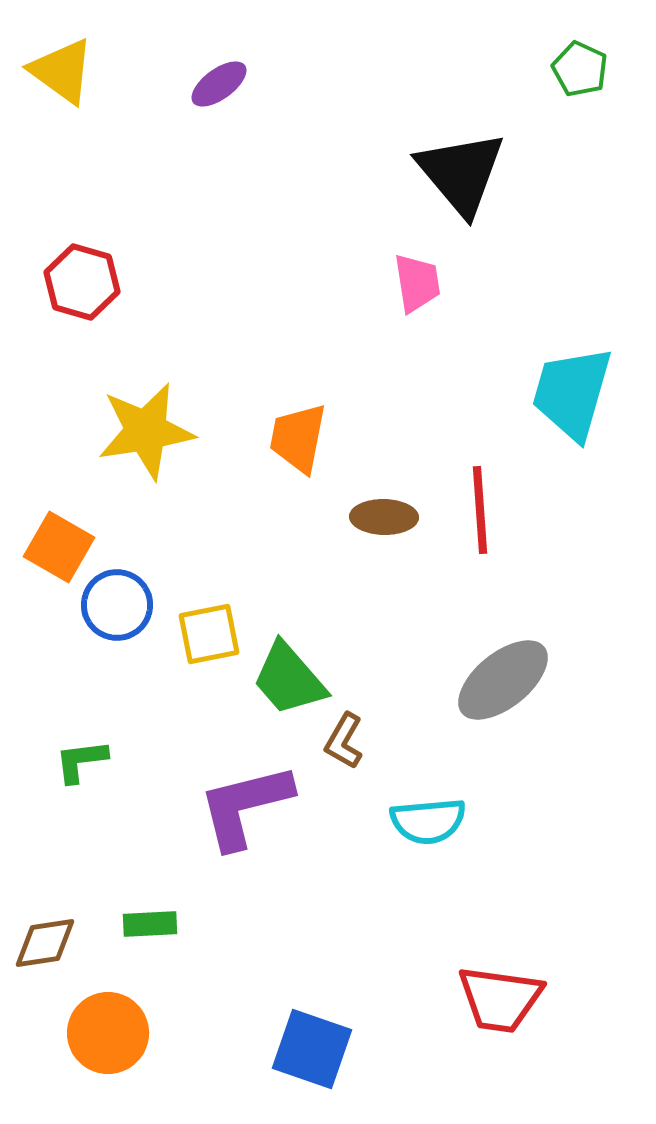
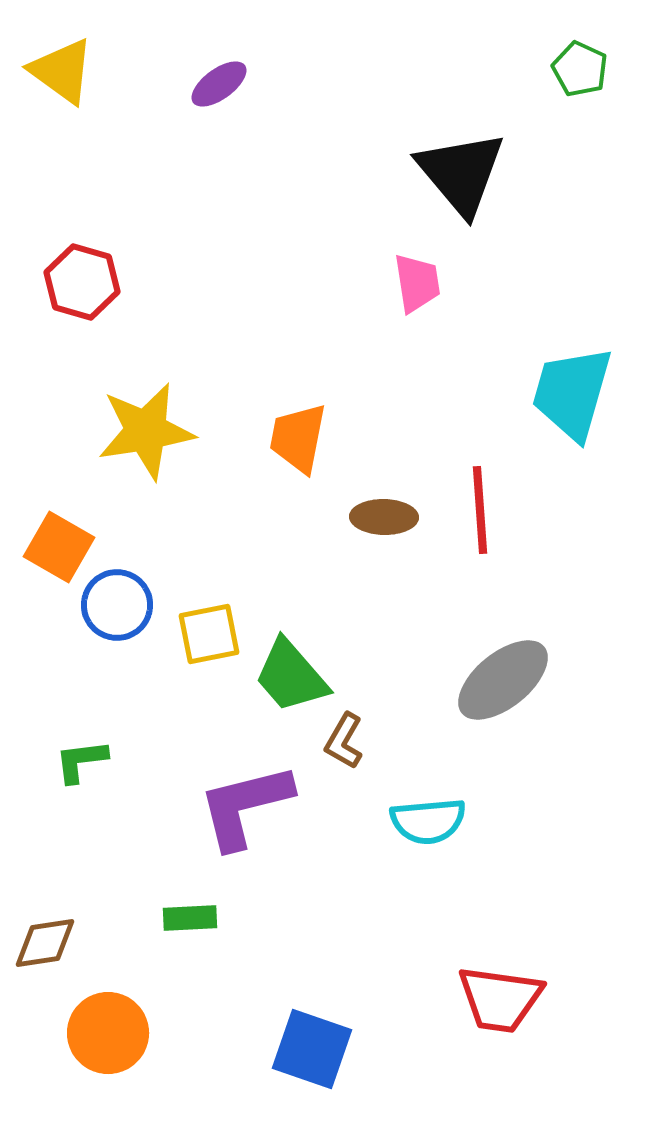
green trapezoid: moved 2 px right, 3 px up
green rectangle: moved 40 px right, 6 px up
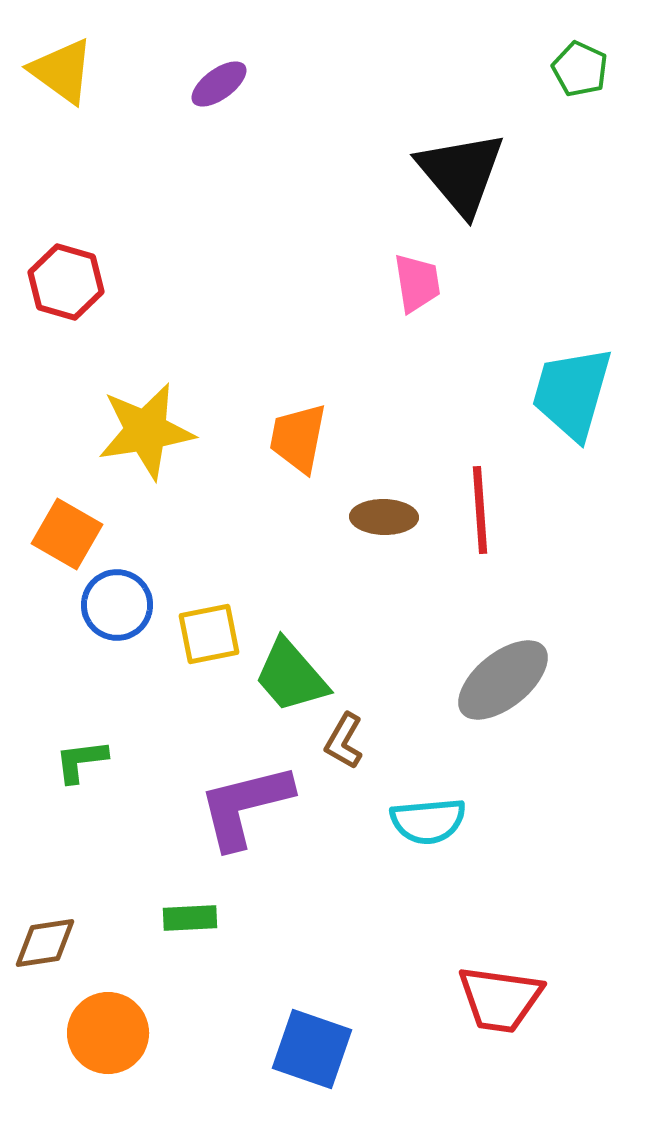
red hexagon: moved 16 px left
orange square: moved 8 px right, 13 px up
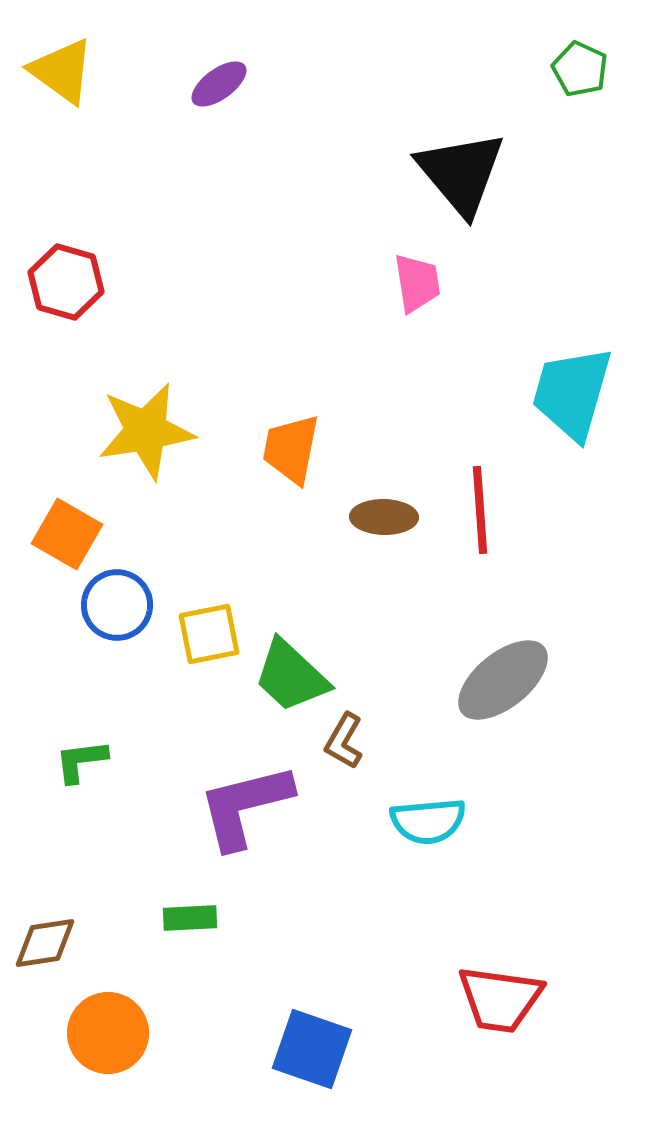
orange trapezoid: moved 7 px left, 11 px down
green trapezoid: rotated 6 degrees counterclockwise
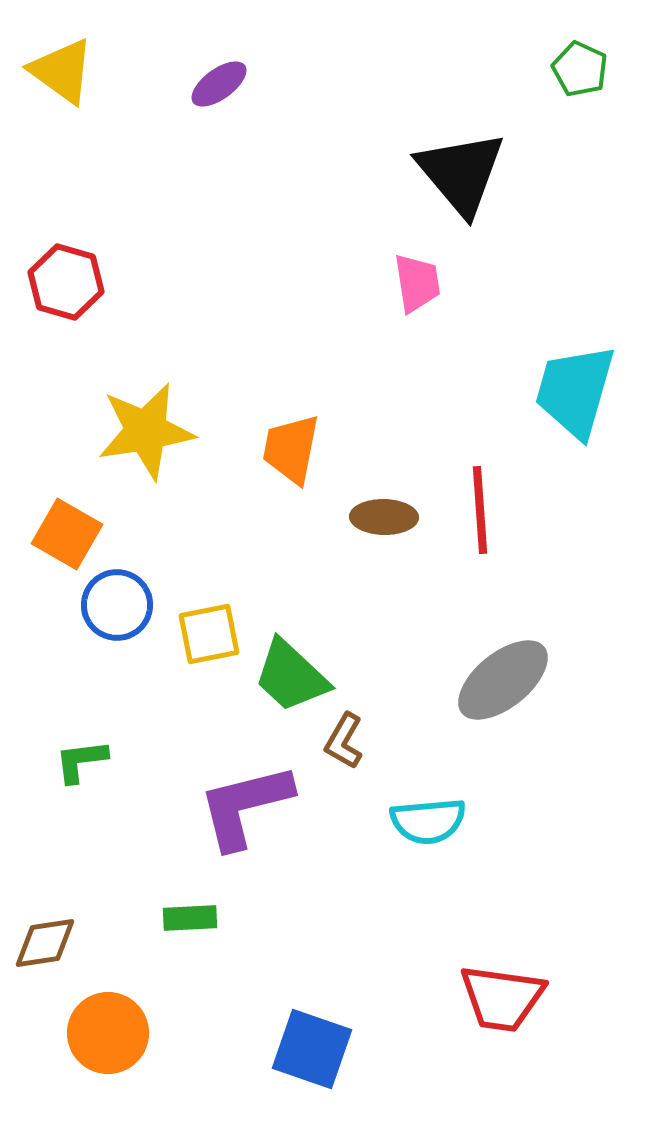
cyan trapezoid: moved 3 px right, 2 px up
red trapezoid: moved 2 px right, 1 px up
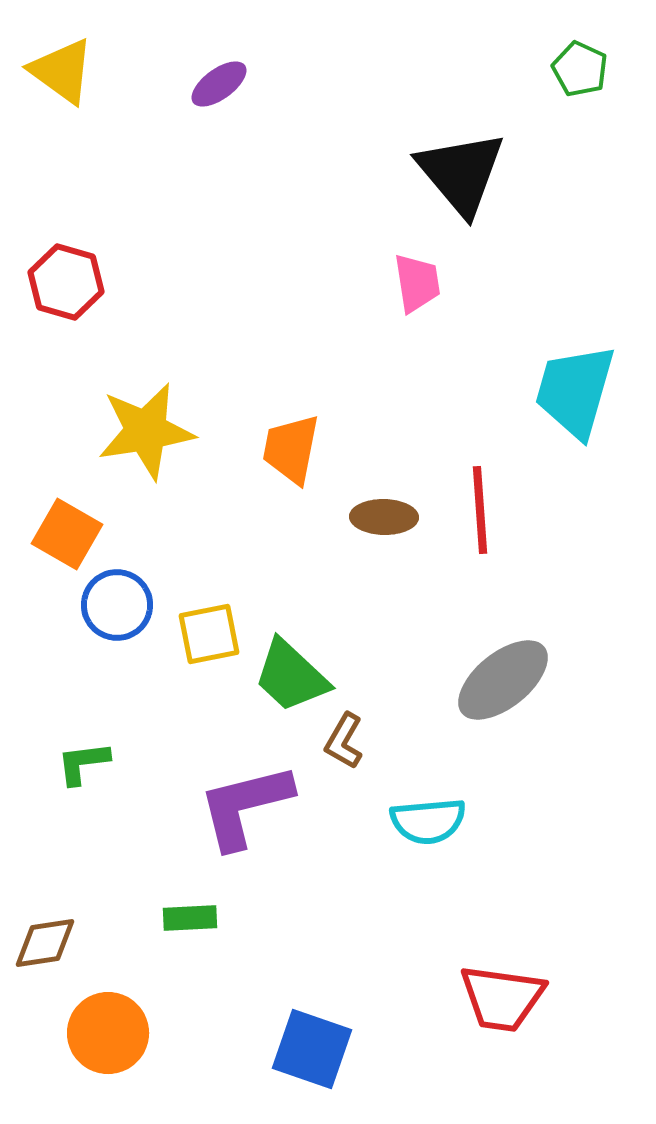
green L-shape: moved 2 px right, 2 px down
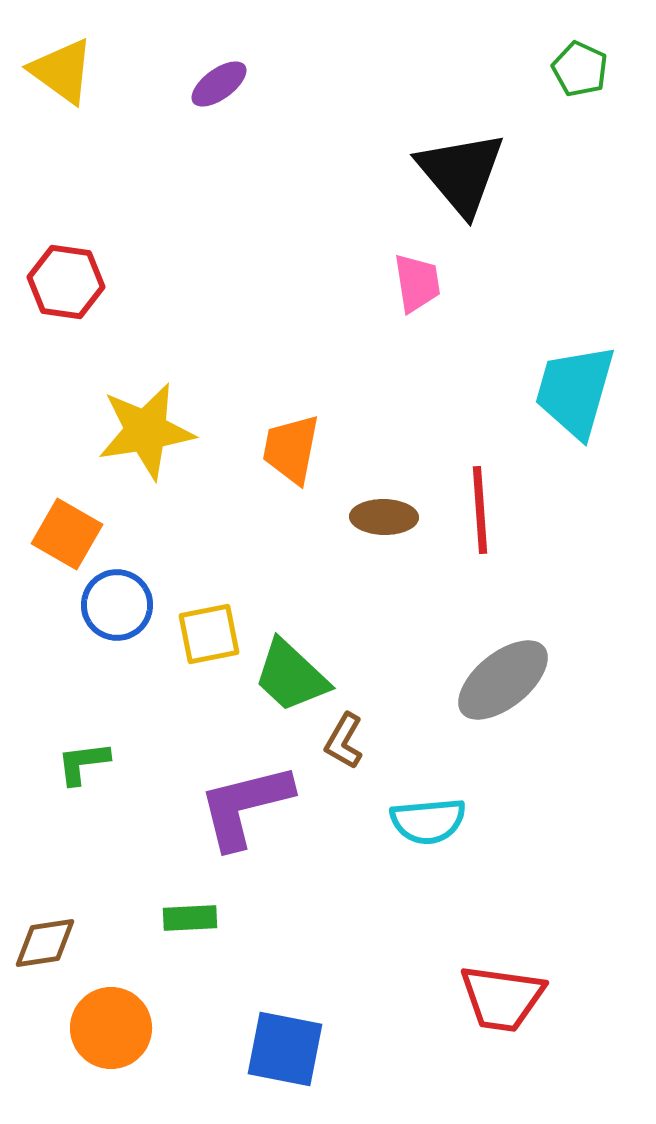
red hexagon: rotated 8 degrees counterclockwise
orange circle: moved 3 px right, 5 px up
blue square: moved 27 px left; rotated 8 degrees counterclockwise
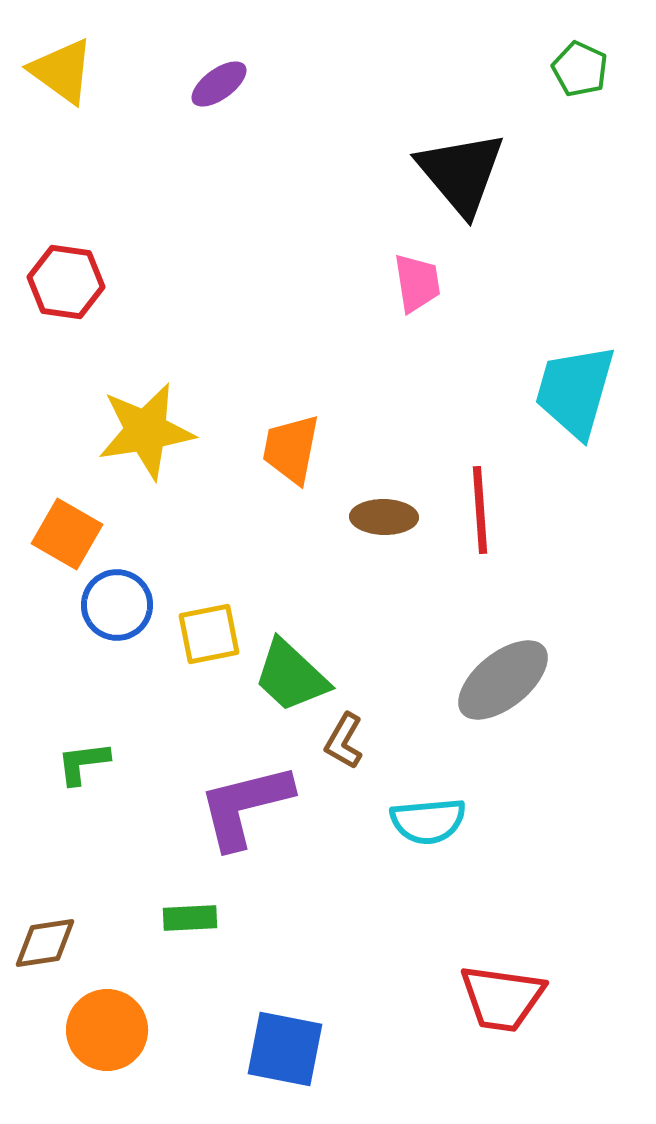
orange circle: moved 4 px left, 2 px down
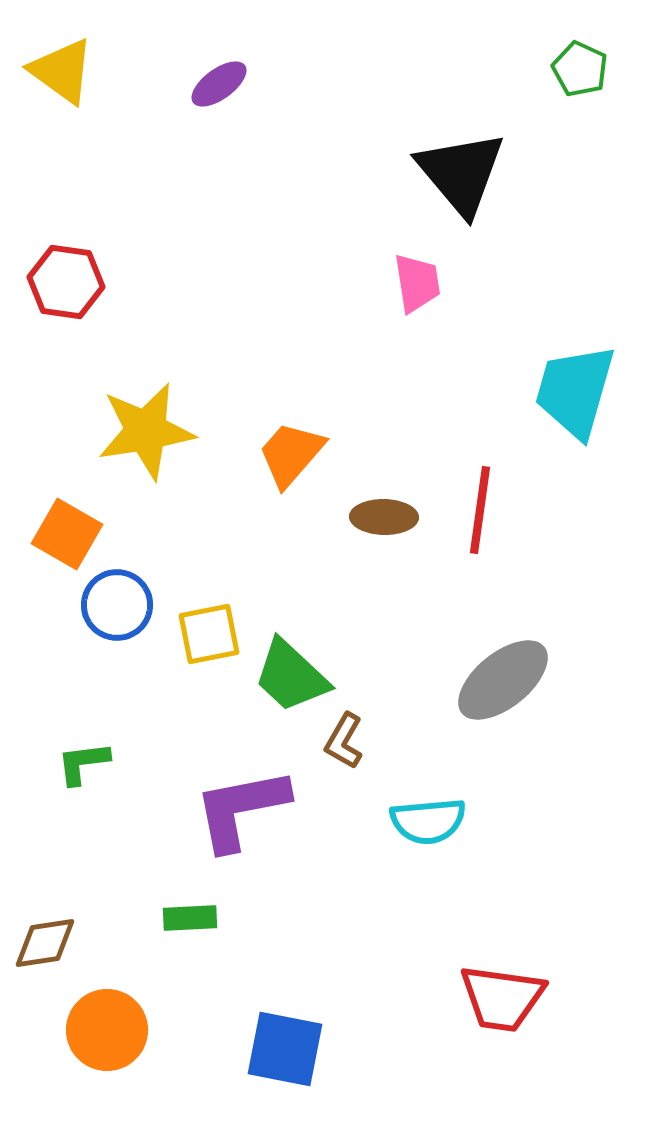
orange trapezoid: moved 5 px down; rotated 30 degrees clockwise
red line: rotated 12 degrees clockwise
purple L-shape: moved 4 px left, 3 px down; rotated 3 degrees clockwise
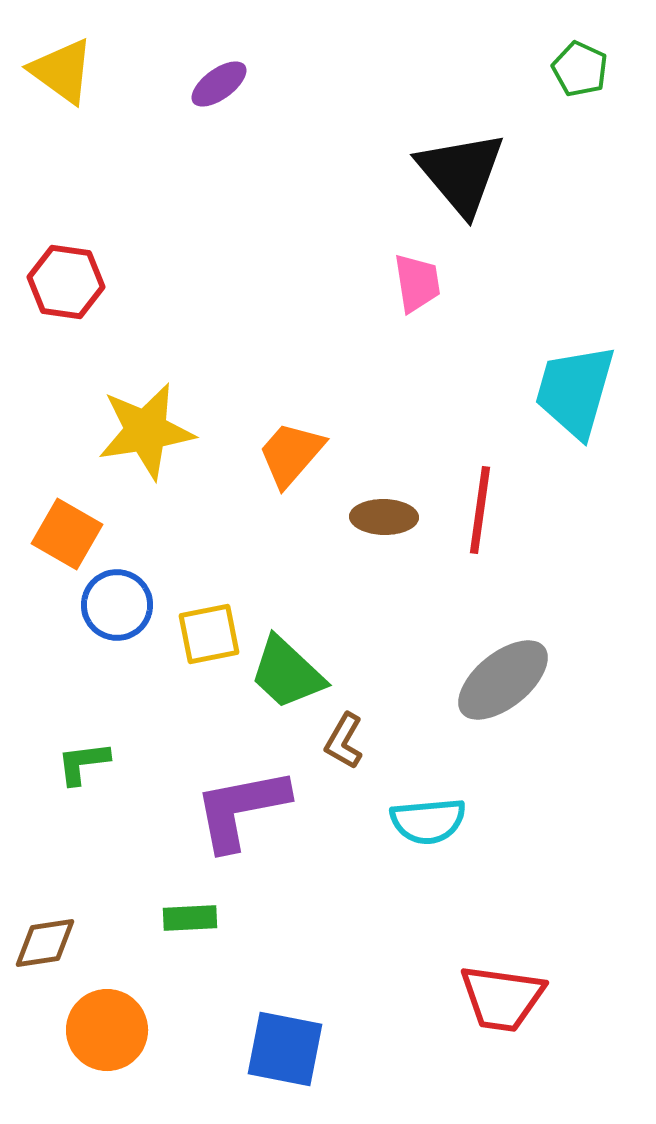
green trapezoid: moved 4 px left, 3 px up
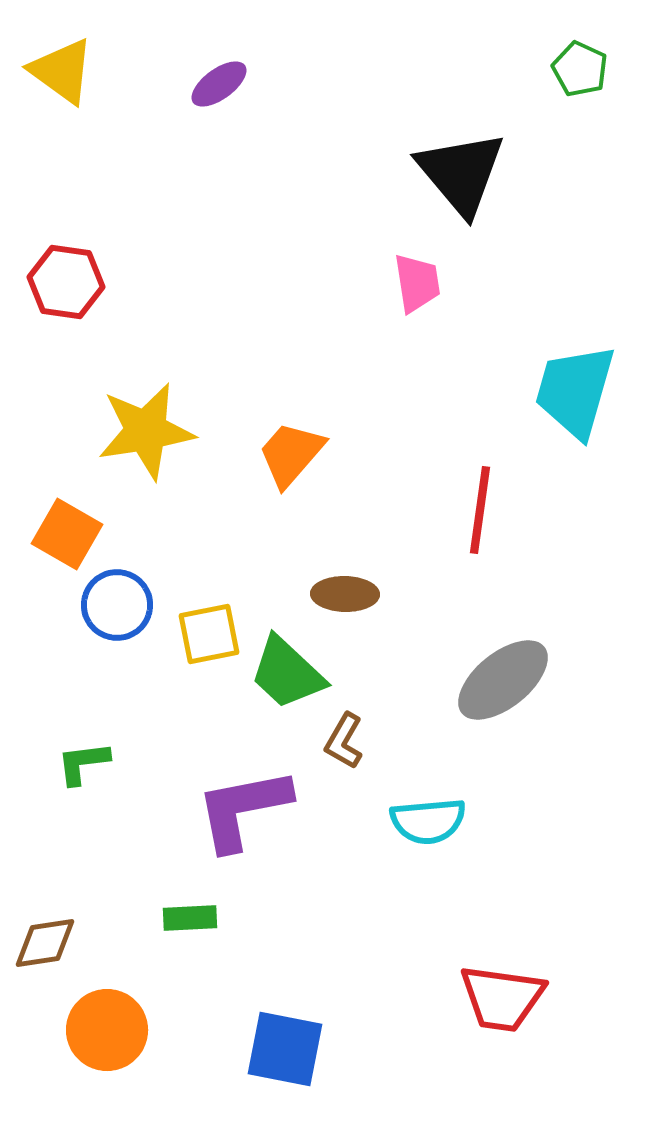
brown ellipse: moved 39 px left, 77 px down
purple L-shape: moved 2 px right
